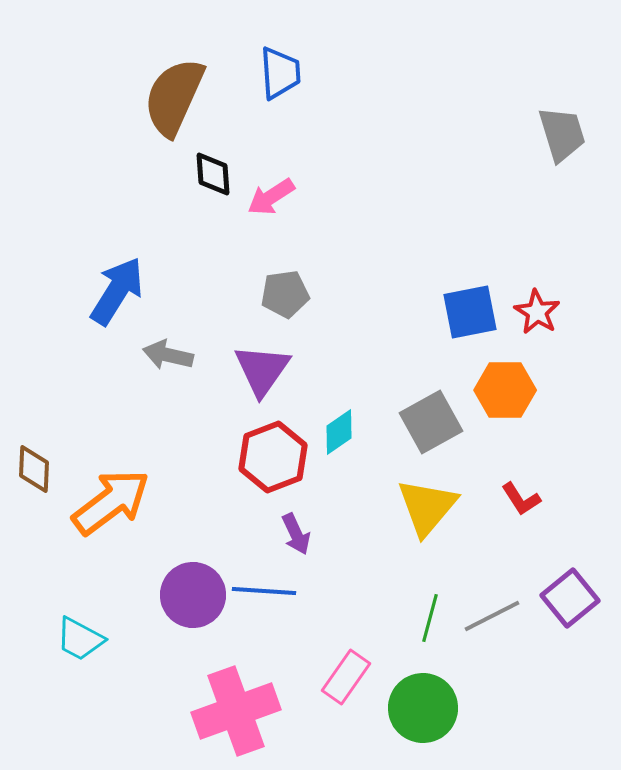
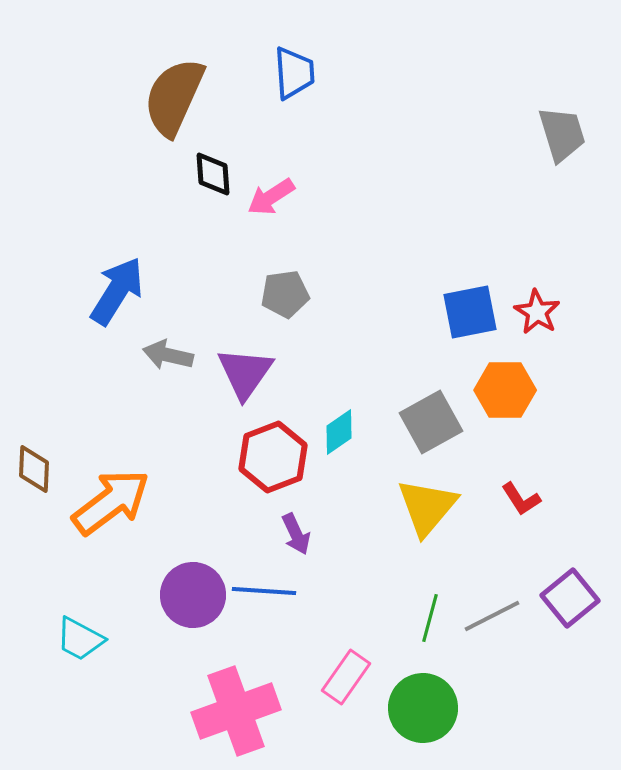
blue trapezoid: moved 14 px right
purple triangle: moved 17 px left, 3 px down
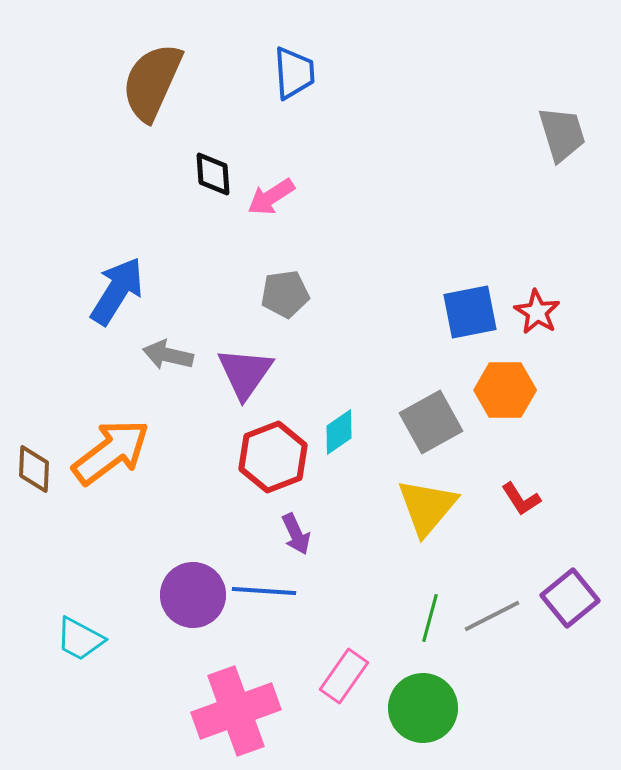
brown semicircle: moved 22 px left, 15 px up
orange arrow: moved 50 px up
pink rectangle: moved 2 px left, 1 px up
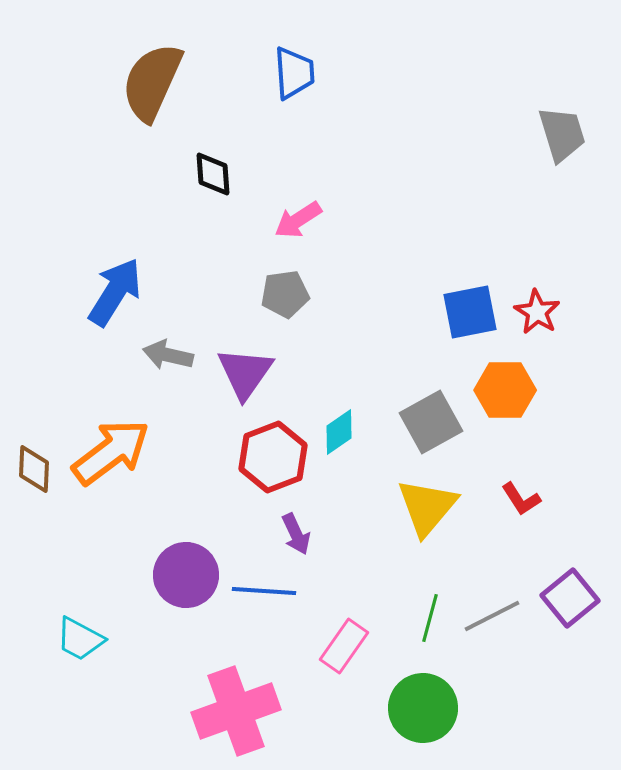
pink arrow: moved 27 px right, 23 px down
blue arrow: moved 2 px left, 1 px down
purple circle: moved 7 px left, 20 px up
pink rectangle: moved 30 px up
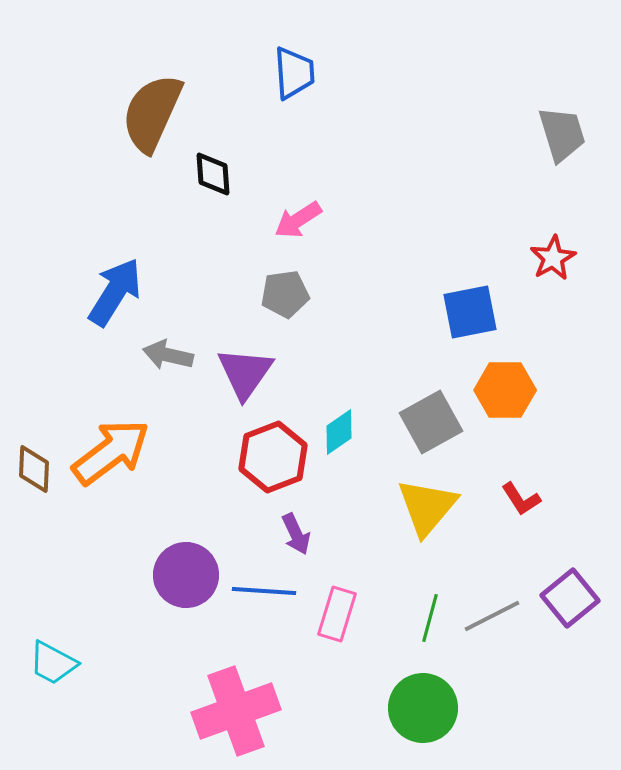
brown semicircle: moved 31 px down
red star: moved 16 px right, 54 px up; rotated 12 degrees clockwise
cyan trapezoid: moved 27 px left, 24 px down
pink rectangle: moved 7 px left, 32 px up; rotated 18 degrees counterclockwise
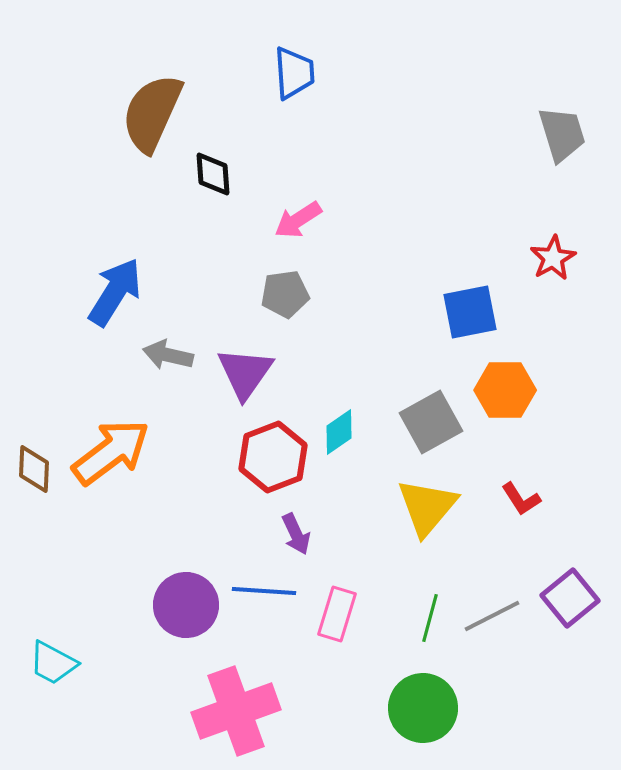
purple circle: moved 30 px down
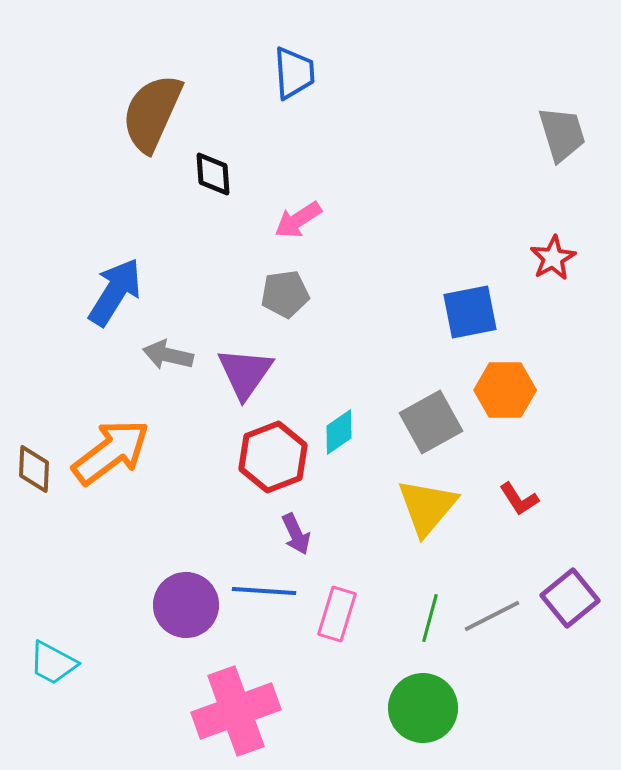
red L-shape: moved 2 px left
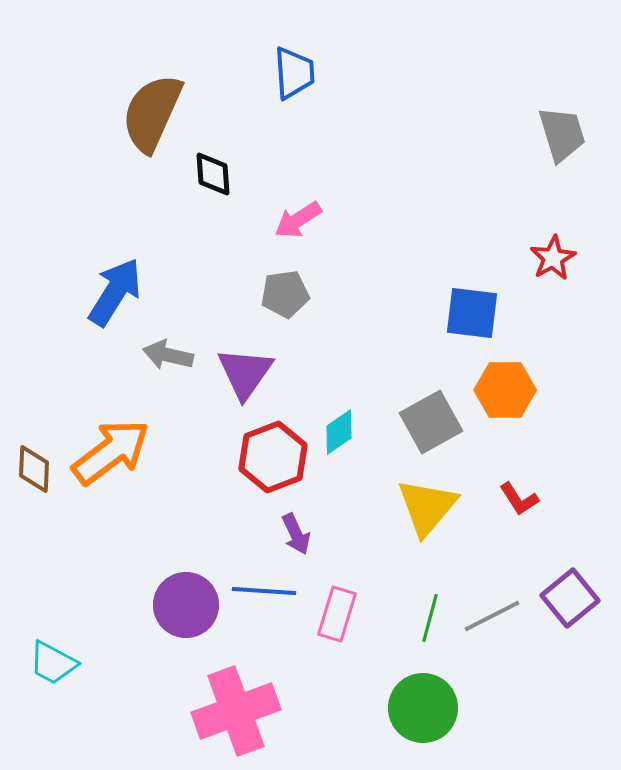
blue square: moved 2 px right, 1 px down; rotated 18 degrees clockwise
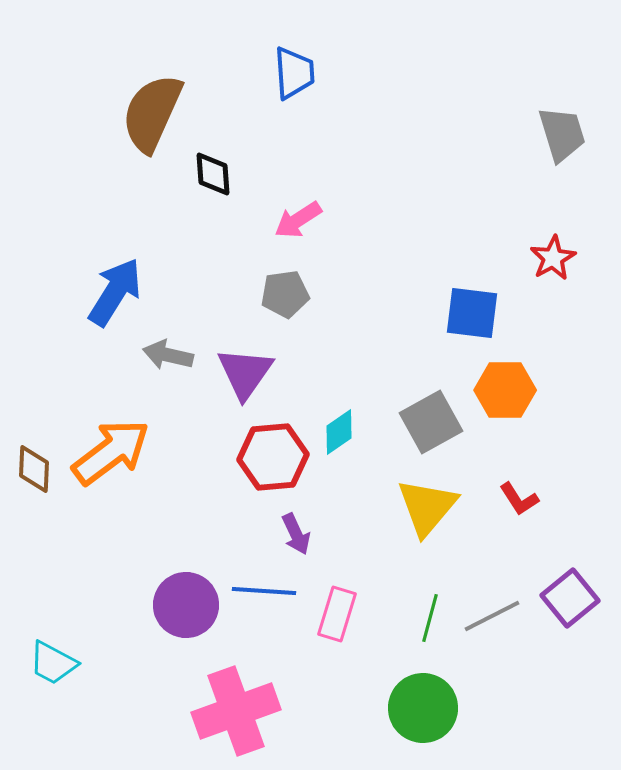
red hexagon: rotated 16 degrees clockwise
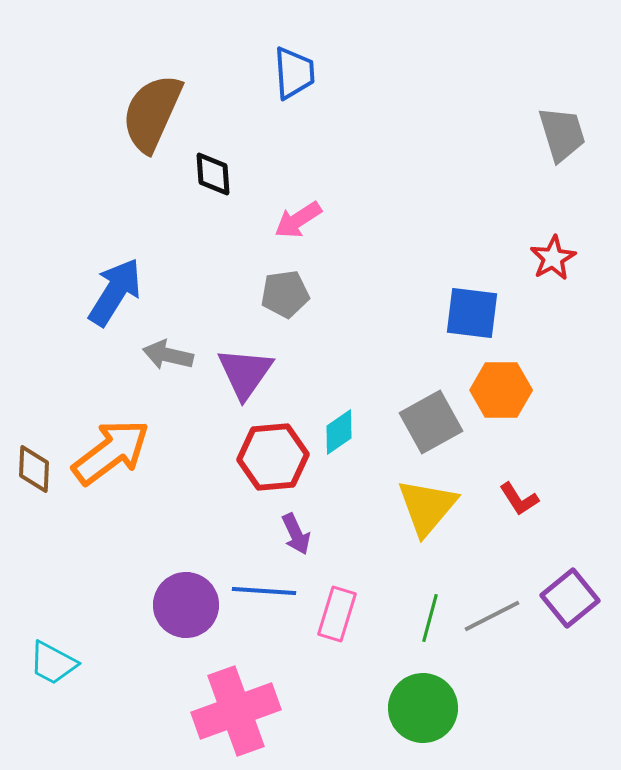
orange hexagon: moved 4 px left
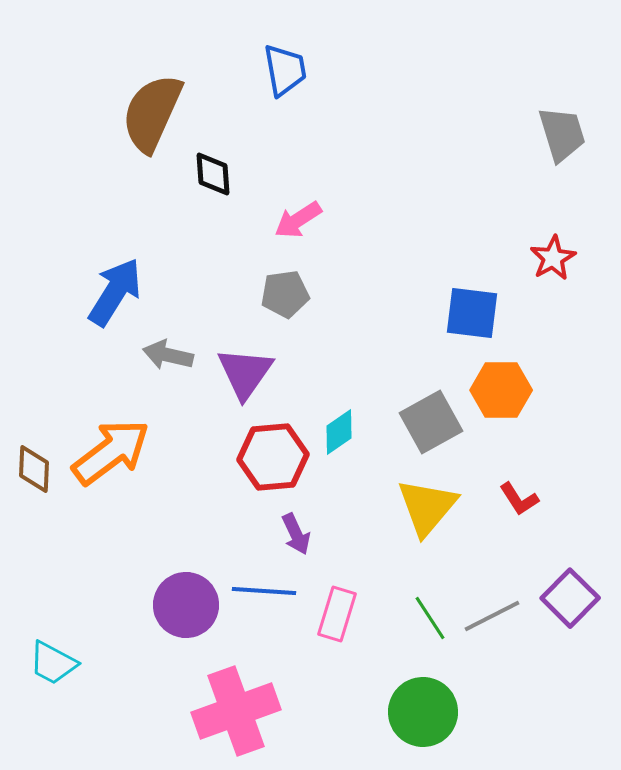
blue trapezoid: moved 9 px left, 3 px up; rotated 6 degrees counterclockwise
purple square: rotated 6 degrees counterclockwise
green line: rotated 48 degrees counterclockwise
green circle: moved 4 px down
